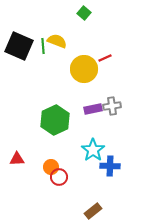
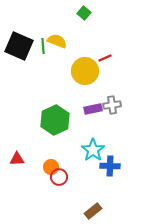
yellow circle: moved 1 px right, 2 px down
gray cross: moved 1 px up
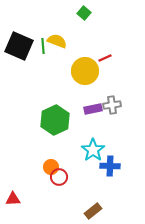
red triangle: moved 4 px left, 40 px down
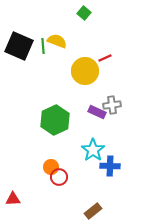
purple rectangle: moved 4 px right, 3 px down; rotated 36 degrees clockwise
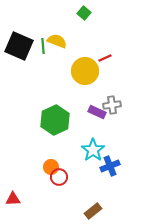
blue cross: rotated 24 degrees counterclockwise
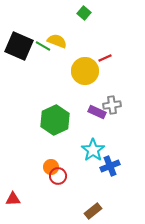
green line: rotated 56 degrees counterclockwise
red circle: moved 1 px left, 1 px up
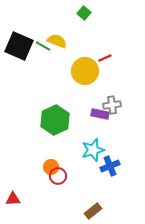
purple rectangle: moved 3 px right, 2 px down; rotated 12 degrees counterclockwise
cyan star: rotated 20 degrees clockwise
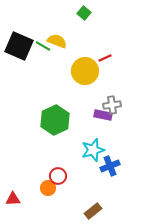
purple rectangle: moved 3 px right, 1 px down
orange circle: moved 3 px left, 21 px down
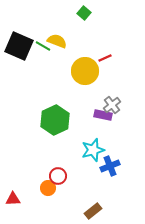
gray cross: rotated 30 degrees counterclockwise
